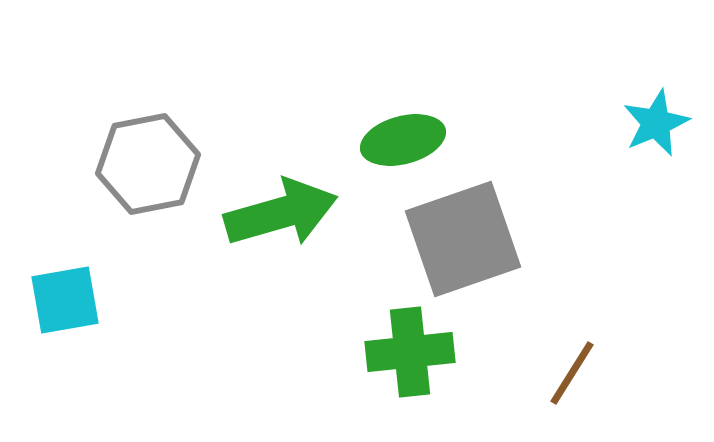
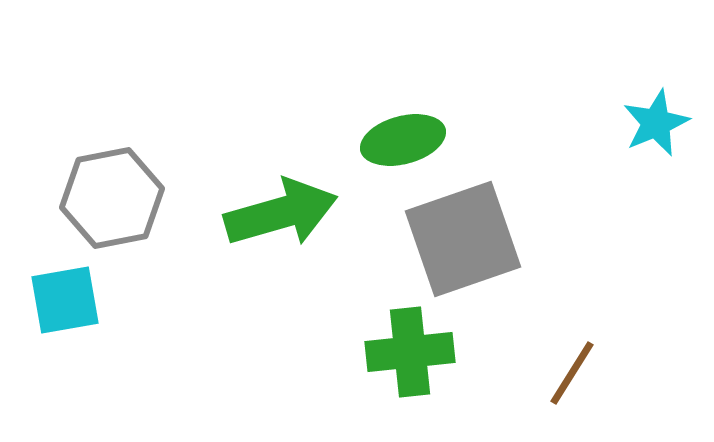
gray hexagon: moved 36 px left, 34 px down
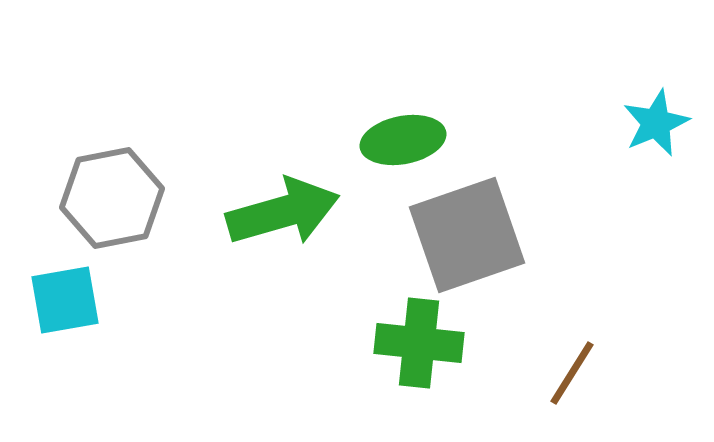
green ellipse: rotated 4 degrees clockwise
green arrow: moved 2 px right, 1 px up
gray square: moved 4 px right, 4 px up
green cross: moved 9 px right, 9 px up; rotated 12 degrees clockwise
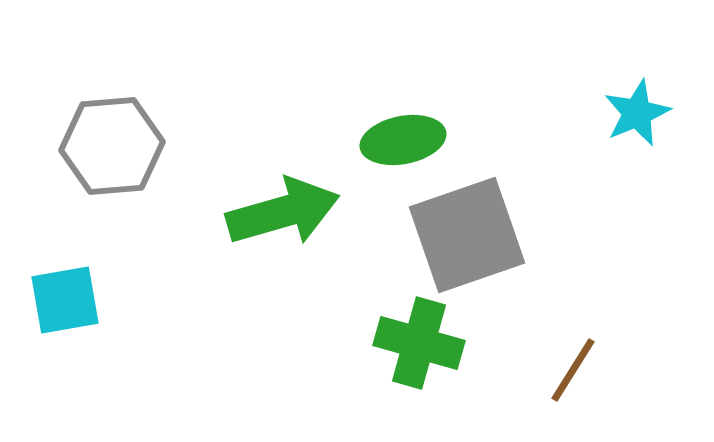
cyan star: moved 19 px left, 10 px up
gray hexagon: moved 52 px up; rotated 6 degrees clockwise
green cross: rotated 10 degrees clockwise
brown line: moved 1 px right, 3 px up
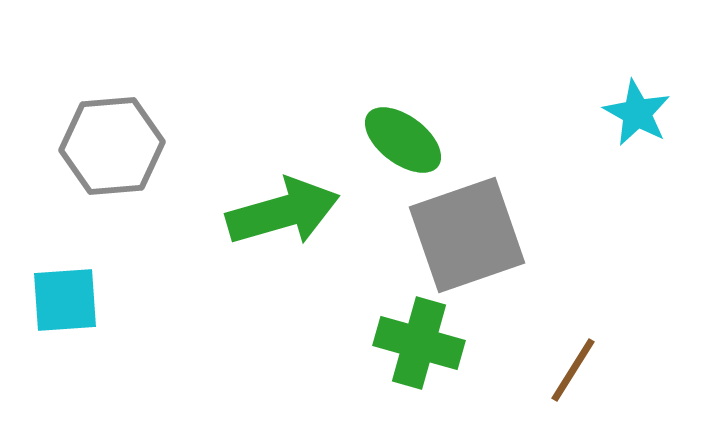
cyan star: rotated 20 degrees counterclockwise
green ellipse: rotated 48 degrees clockwise
cyan square: rotated 6 degrees clockwise
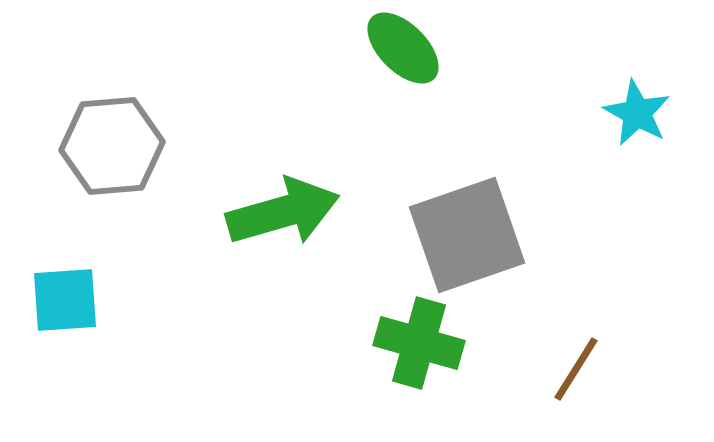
green ellipse: moved 92 px up; rotated 8 degrees clockwise
brown line: moved 3 px right, 1 px up
